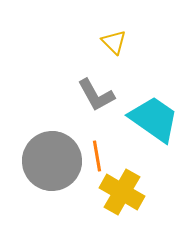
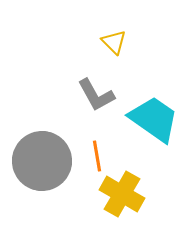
gray circle: moved 10 px left
yellow cross: moved 2 px down
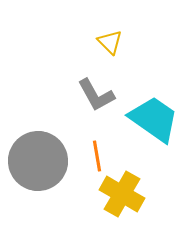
yellow triangle: moved 4 px left
gray circle: moved 4 px left
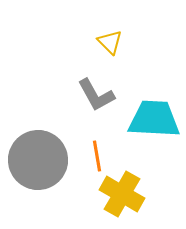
cyan trapezoid: rotated 32 degrees counterclockwise
gray circle: moved 1 px up
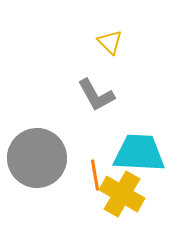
cyan trapezoid: moved 15 px left, 34 px down
orange line: moved 2 px left, 19 px down
gray circle: moved 1 px left, 2 px up
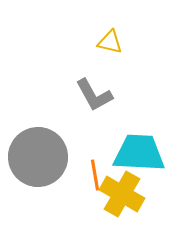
yellow triangle: rotated 32 degrees counterclockwise
gray L-shape: moved 2 px left
gray circle: moved 1 px right, 1 px up
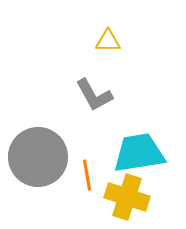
yellow triangle: moved 2 px left, 1 px up; rotated 12 degrees counterclockwise
cyan trapezoid: rotated 12 degrees counterclockwise
orange line: moved 8 px left
yellow cross: moved 5 px right, 3 px down; rotated 12 degrees counterclockwise
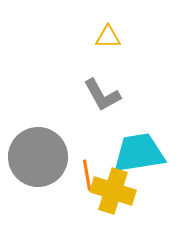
yellow triangle: moved 4 px up
gray L-shape: moved 8 px right
yellow cross: moved 14 px left, 6 px up
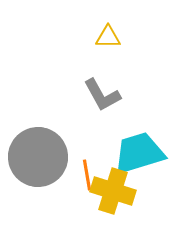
cyan trapezoid: rotated 8 degrees counterclockwise
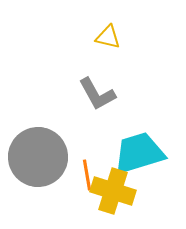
yellow triangle: rotated 12 degrees clockwise
gray L-shape: moved 5 px left, 1 px up
